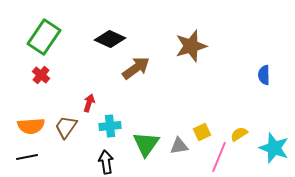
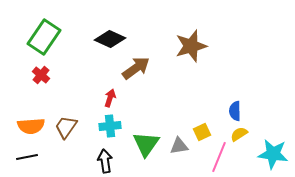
blue semicircle: moved 29 px left, 36 px down
red arrow: moved 21 px right, 5 px up
cyan star: moved 1 px left, 6 px down; rotated 12 degrees counterclockwise
black arrow: moved 1 px left, 1 px up
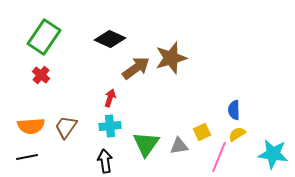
brown star: moved 20 px left, 12 px down
blue semicircle: moved 1 px left, 1 px up
yellow semicircle: moved 2 px left
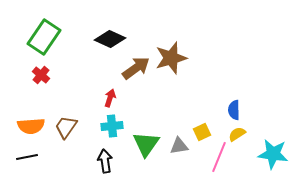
cyan cross: moved 2 px right
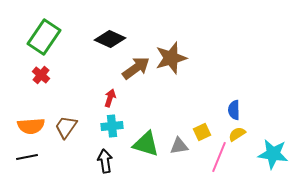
green triangle: rotated 48 degrees counterclockwise
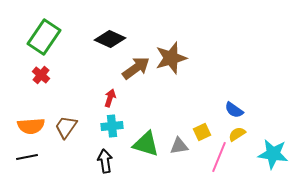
blue semicircle: rotated 54 degrees counterclockwise
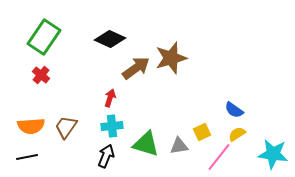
pink line: rotated 16 degrees clockwise
black arrow: moved 1 px right, 5 px up; rotated 30 degrees clockwise
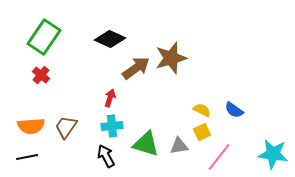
yellow semicircle: moved 35 px left, 24 px up; rotated 60 degrees clockwise
black arrow: rotated 50 degrees counterclockwise
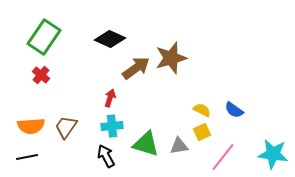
pink line: moved 4 px right
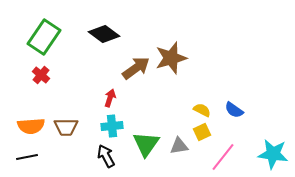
black diamond: moved 6 px left, 5 px up; rotated 12 degrees clockwise
brown trapezoid: rotated 125 degrees counterclockwise
green triangle: rotated 48 degrees clockwise
